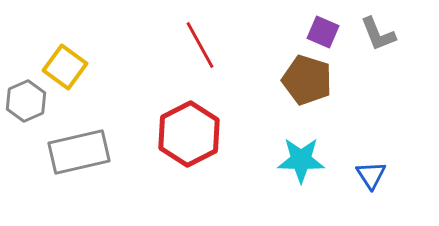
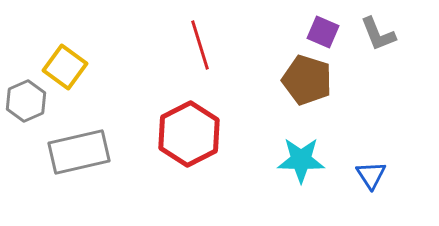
red line: rotated 12 degrees clockwise
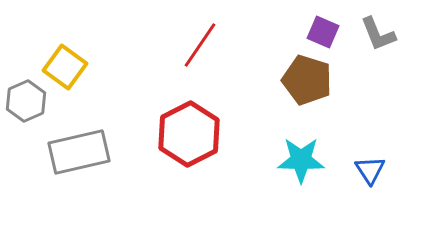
red line: rotated 51 degrees clockwise
blue triangle: moved 1 px left, 5 px up
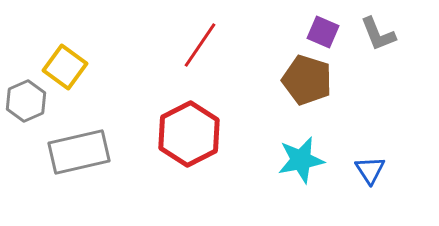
cyan star: rotated 12 degrees counterclockwise
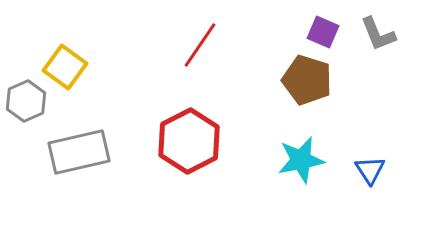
red hexagon: moved 7 px down
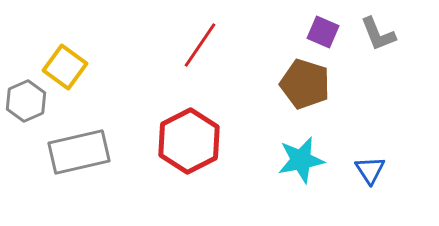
brown pentagon: moved 2 px left, 4 px down
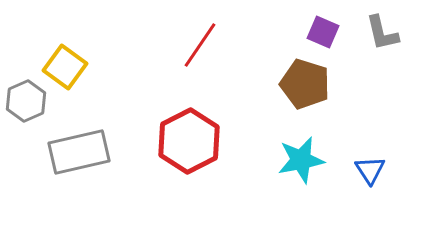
gray L-shape: moved 4 px right, 1 px up; rotated 9 degrees clockwise
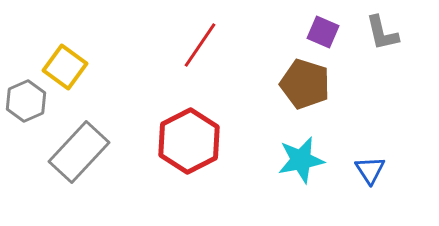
gray rectangle: rotated 34 degrees counterclockwise
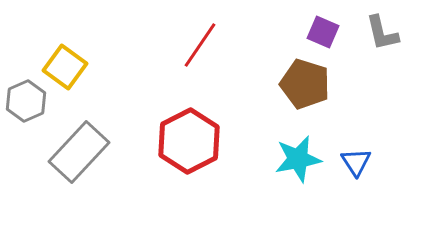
cyan star: moved 3 px left, 1 px up
blue triangle: moved 14 px left, 8 px up
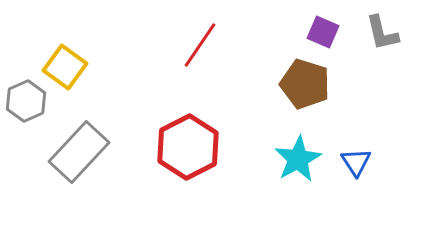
red hexagon: moved 1 px left, 6 px down
cyan star: rotated 18 degrees counterclockwise
